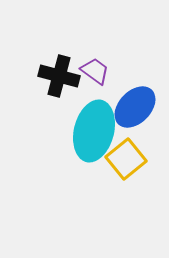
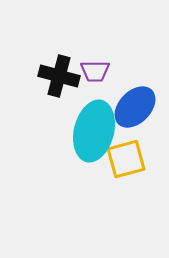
purple trapezoid: rotated 144 degrees clockwise
yellow square: rotated 24 degrees clockwise
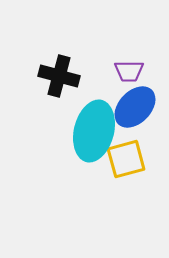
purple trapezoid: moved 34 px right
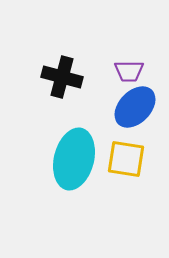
black cross: moved 3 px right, 1 px down
cyan ellipse: moved 20 px left, 28 px down
yellow square: rotated 24 degrees clockwise
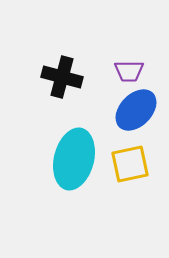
blue ellipse: moved 1 px right, 3 px down
yellow square: moved 4 px right, 5 px down; rotated 21 degrees counterclockwise
